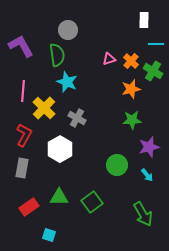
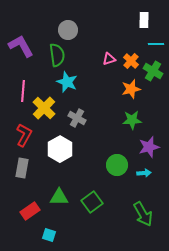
cyan arrow: moved 3 px left, 2 px up; rotated 56 degrees counterclockwise
red rectangle: moved 1 px right, 4 px down
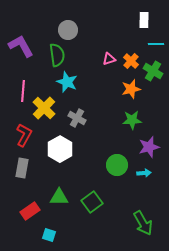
green arrow: moved 9 px down
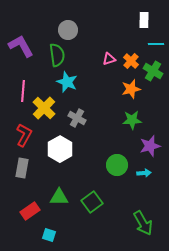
purple star: moved 1 px right, 1 px up
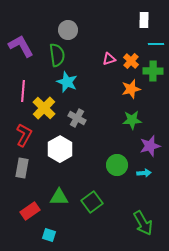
green cross: rotated 30 degrees counterclockwise
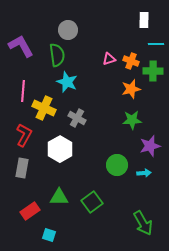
orange cross: rotated 21 degrees counterclockwise
yellow cross: rotated 20 degrees counterclockwise
